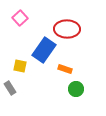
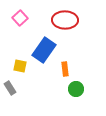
red ellipse: moved 2 px left, 9 px up
orange rectangle: rotated 64 degrees clockwise
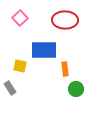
blue rectangle: rotated 55 degrees clockwise
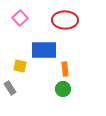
green circle: moved 13 px left
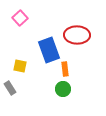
red ellipse: moved 12 px right, 15 px down
blue rectangle: moved 5 px right; rotated 70 degrees clockwise
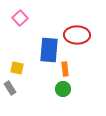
blue rectangle: rotated 25 degrees clockwise
yellow square: moved 3 px left, 2 px down
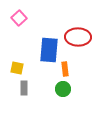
pink square: moved 1 px left
red ellipse: moved 1 px right, 2 px down
gray rectangle: moved 14 px right; rotated 32 degrees clockwise
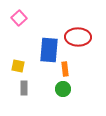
yellow square: moved 1 px right, 2 px up
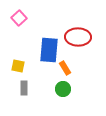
orange rectangle: moved 1 px up; rotated 24 degrees counterclockwise
